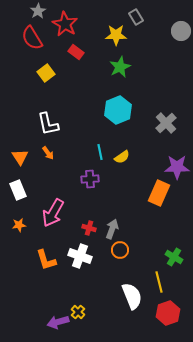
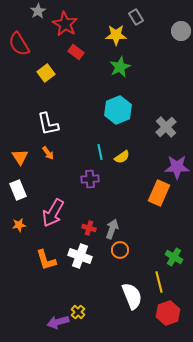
red semicircle: moved 13 px left, 6 px down
gray cross: moved 4 px down
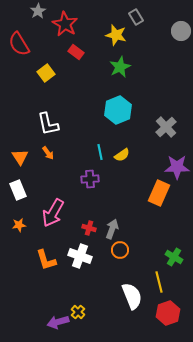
yellow star: rotated 15 degrees clockwise
yellow semicircle: moved 2 px up
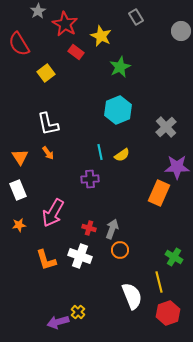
yellow star: moved 15 px left, 1 px down; rotated 10 degrees clockwise
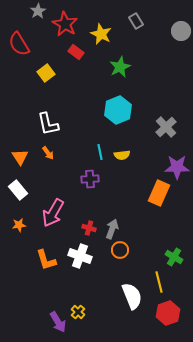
gray rectangle: moved 4 px down
yellow star: moved 2 px up
yellow semicircle: rotated 28 degrees clockwise
white rectangle: rotated 18 degrees counterclockwise
purple arrow: rotated 105 degrees counterclockwise
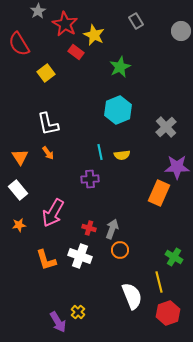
yellow star: moved 7 px left, 1 px down
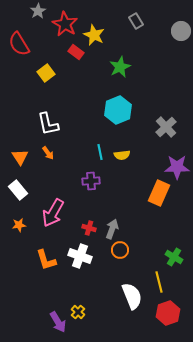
purple cross: moved 1 px right, 2 px down
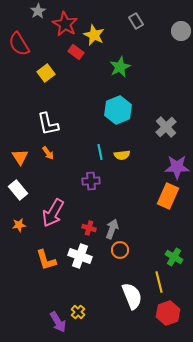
orange rectangle: moved 9 px right, 3 px down
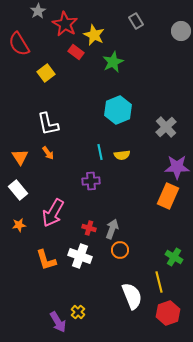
green star: moved 7 px left, 5 px up
